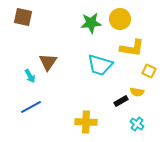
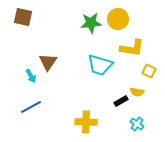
yellow circle: moved 2 px left
cyan arrow: moved 1 px right
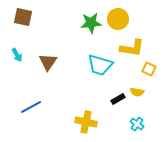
yellow square: moved 2 px up
cyan arrow: moved 14 px left, 21 px up
black rectangle: moved 3 px left, 2 px up
yellow cross: rotated 10 degrees clockwise
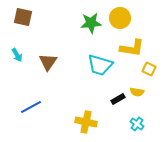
yellow circle: moved 2 px right, 1 px up
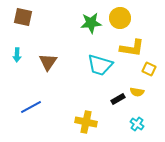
cyan arrow: rotated 32 degrees clockwise
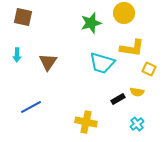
yellow circle: moved 4 px right, 5 px up
green star: rotated 10 degrees counterclockwise
cyan trapezoid: moved 2 px right, 2 px up
cyan cross: rotated 16 degrees clockwise
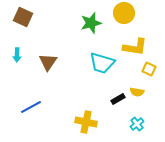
brown square: rotated 12 degrees clockwise
yellow L-shape: moved 3 px right, 1 px up
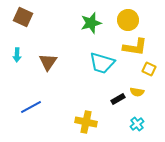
yellow circle: moved 4 px right, 7 px down
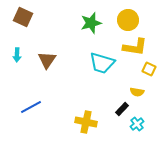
brown triangle: moved 1 px left, 2 px up
black rectangle: moved 4 px right, 10 px down; rotated 16 degrees counterclockwise
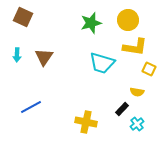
brown triangle: moved 3 px left, 3 px up
